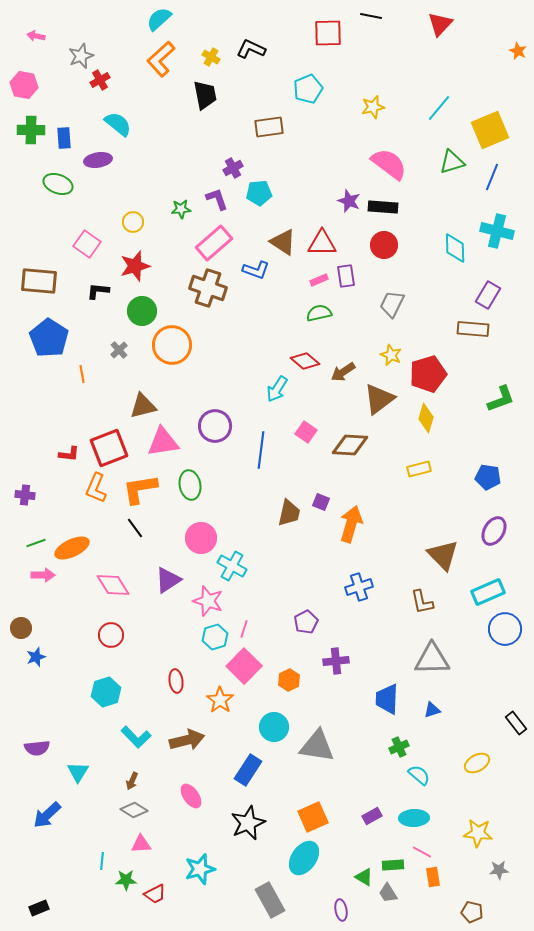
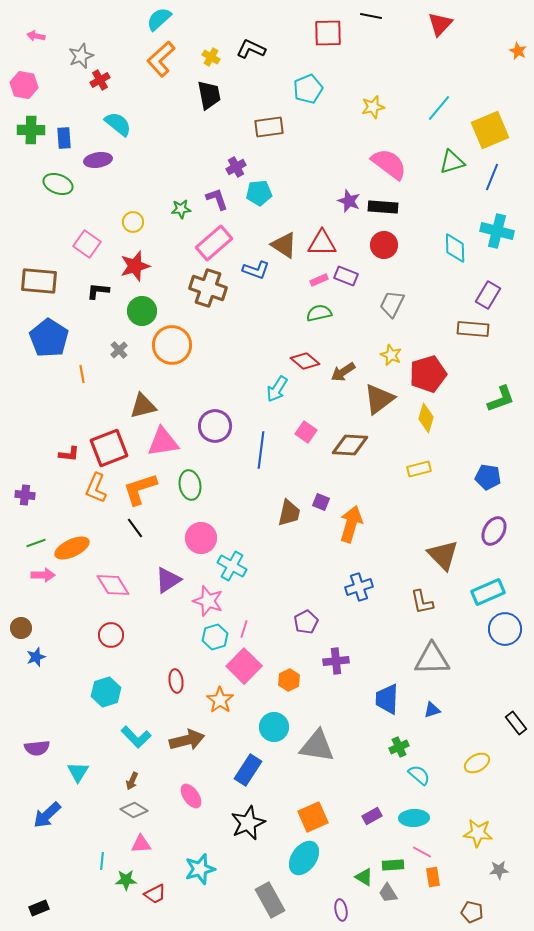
black trapezoid at (205, 95): moved 4 px right
purple cross at (233, 168): moved 3 px right, 1 px up
brown triangle at (283, 242): moved 1 px right, 3 px down
purple rectangle at (346, 276): rotated 60 degrees counterclockwise
orange L-shape at (140, 489): rotated 9 degrees counterclockwise
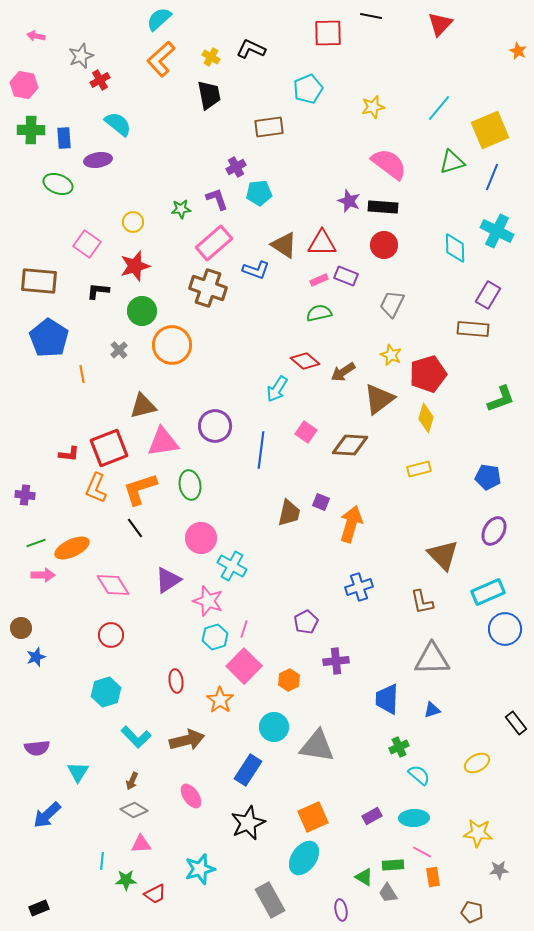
cyan cross at (497, 231): rotated 12 degrees clockwise
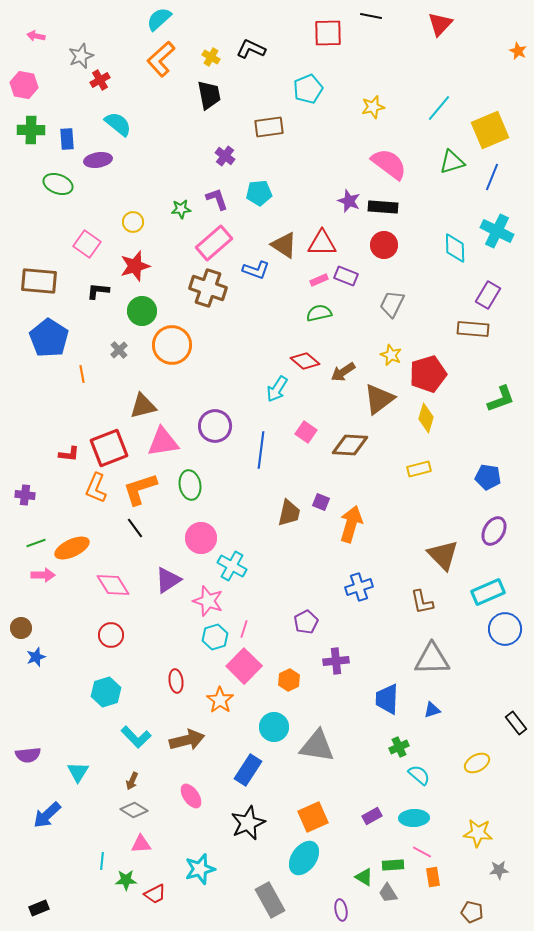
blue rectangle at (64, 138): moved 3 px right, 1 px down
purple cross at (236, 167): moved 11 px left, 11 px up; rotated 24 degrees counterclockwise
purple semicircle at (37, 748): moved 9 px left, 7 px down
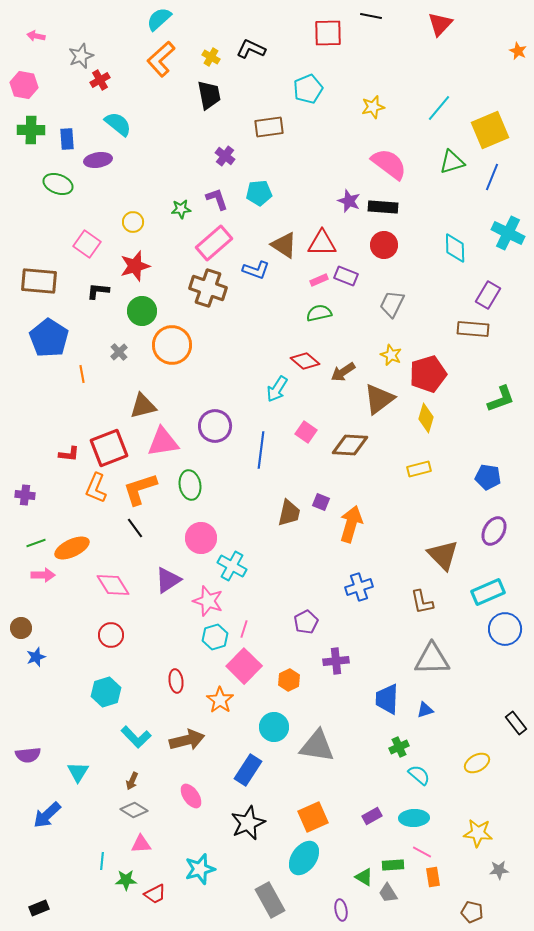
cyan cross at (497, 231): moved 11 px right, 2 px down
gray cross at (119, 350): moved 2 px down
blue triangle at (432, 710): moved 7 px left
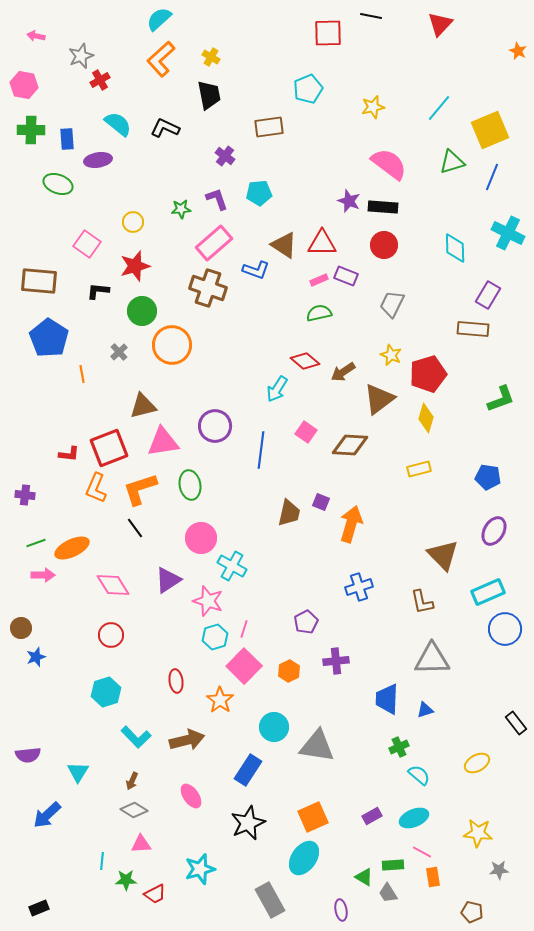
black L-shape at (251, 49): moved 86 px left, 79 px down
orange hexagon at (289, 680): moved 9 px up
cyan ellipse at (414, 818): rotated 20 degrees counterclockwise
